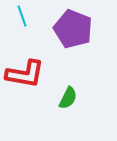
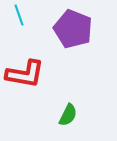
cyan line: moved 3 px left, 1 px up
green semicircle: moved 17 px down
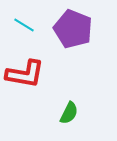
cyan line: moved 5 px right, 10 px down; rotated 40 degrees counterclockwise
green semicircle: moved 1 px right, 2 px up
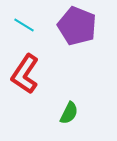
purple pentagon: moved 4 px right, 3 px up
red L-shape: rotated 114 degrees clockwise
